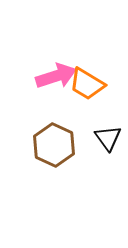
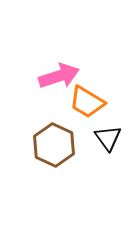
pink arrow: moved 3 px right
orange trapezoid: moved 18 px down
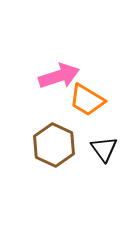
orange trapezoid: moved 2 px up
black triangle: moved 4 px left, 11 px down
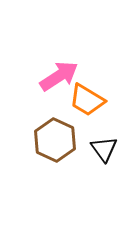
pink arrow: rotated 15 degrees counterclockwise
brown hexagon: moved 1 px right, 5 px up
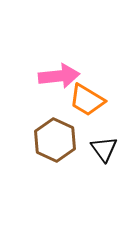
pink arrow: rotated 27 degrees clockwise
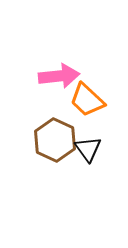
orange trapezoid: rotated 12 degrees clockwise
black triangle: moved 16 px left
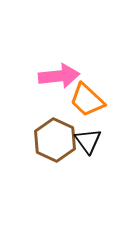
black triangle: moved 8 px up
